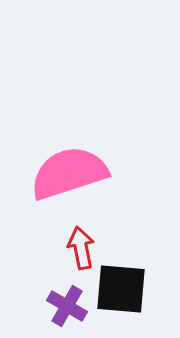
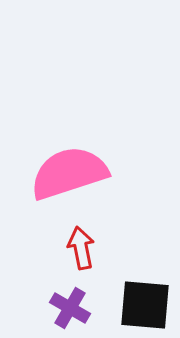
black square: moved 24 px right, 16 px down
purple cross: moved 3 px right, 2 px down
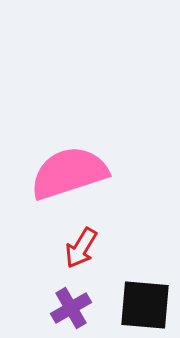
red arrow: rotated 138 degrees counterclockwise
purple cross: moved 1 px right; rotated 30 degrees clockwise
